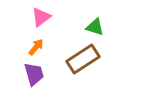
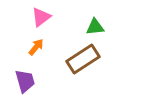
green triangle: rotated 24 degrees counterclockwise
purple trapezoid: moved 9 px left, 7 px down
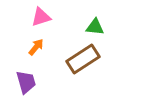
pink triangle: rotated 20 degrees clockwise
green triangle: rotated 12 degrees clockwise
purple trapezoid: moved 1 px right, 1 px down
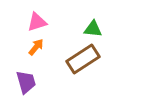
pink triangle: moved 4 px left, 5 px down
green triangle: moved 2 px left, 2 px down
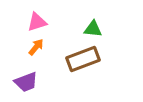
brown rectangle: rotated 12 degrees clockwise
purple trapezoid: rotated 85 degrees clockwise
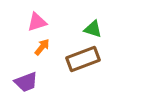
green triangle: rotated 12 degrees clockwise
orange arrow: moved 6 px right
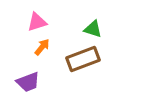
purple trapezoid: moved 2 px right
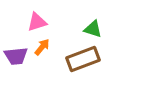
purple trapezoid: moved 12 px left, 26 px up; rotated 15 degrees clockwise
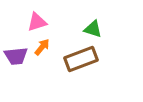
brown rectangle: moved 2 px left
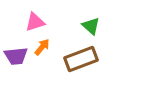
pink triangle: moved 2 px left
green triangle: moved 2 px left, 3 px up; rotated 24 degrees clockwise
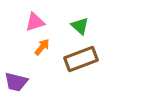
green triangle: moved 11 px left
purple trapezoid: moved 26 px down; rotated 20 degrees clockwise
